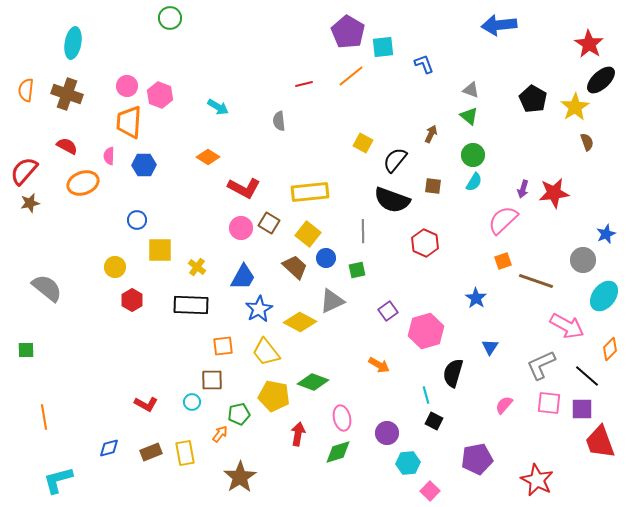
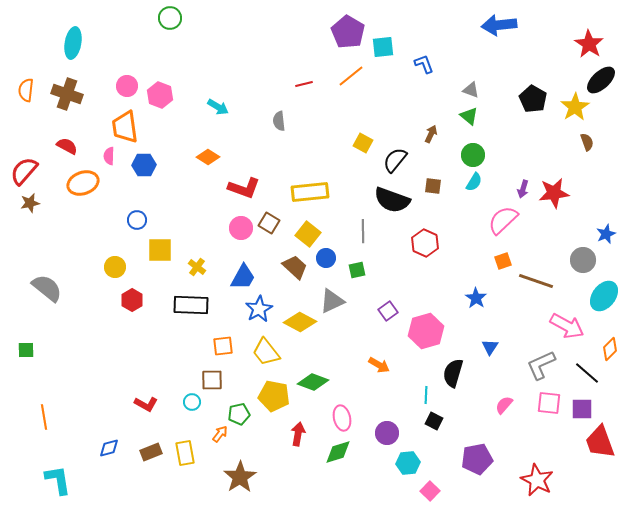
orange trapezoid at (129, 122): moved 4 px left, 5 px down; rotated 12 degrees counterclockwise
red L-shape at (244, 188): rotated 8 degrees counterclockwise
black line at (587, 376): moved 3 px up
cyan line at (426, 395): rotated 18 degrees clockwise
cyan L-shape at (58, 480): rotated 96 degrees clockwise
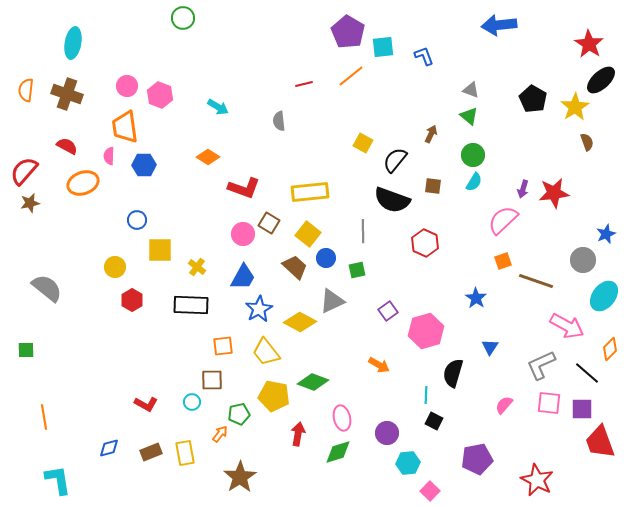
green circle at (170, 18): moved 13 px right
blue L-shape at (424, 64): moved 8 px up
pink circle at (241, 228): moved 2 px right, 6 px down
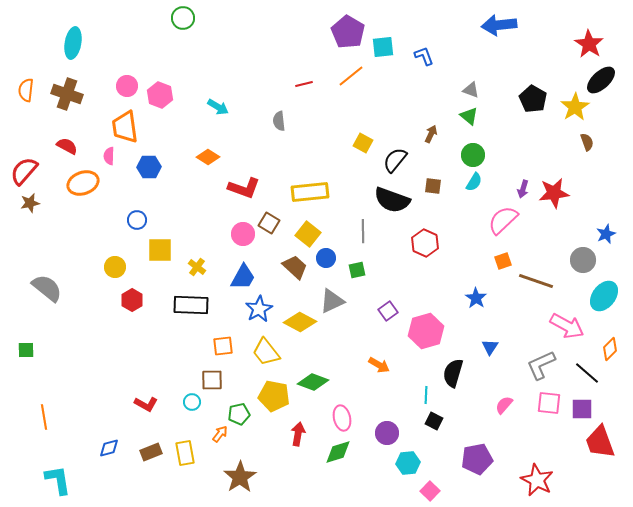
blue hexagon at (144, 165): moved 5 px right, 2 px down
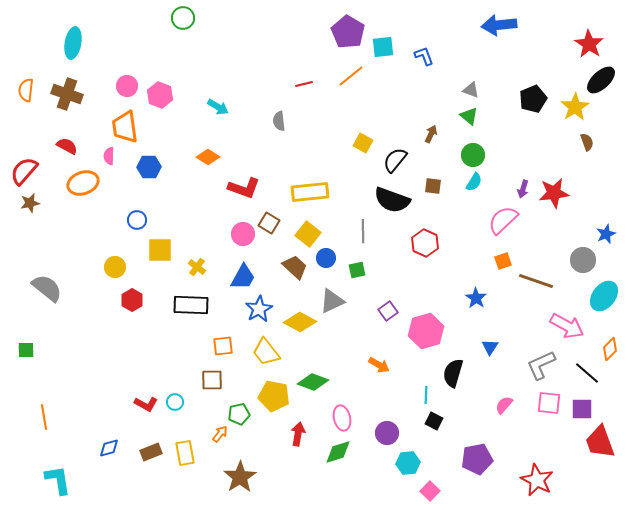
black pentagon at (533, 99): rotated 20 degrees clockwise
cyan circle at (192, 402): moved 17 px left
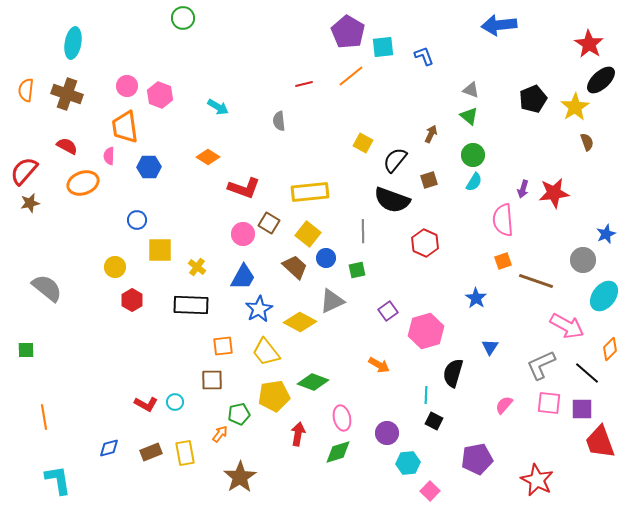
brown square at (433, 186): moved 4 px left, 6 px up; rotated 24 degrees counterclockwise
pink semicircle at (503, 220): rotated 52 degrees counterclockwise
yellow pentagon at (274, 396): rotated 20 degrees counterclockwise
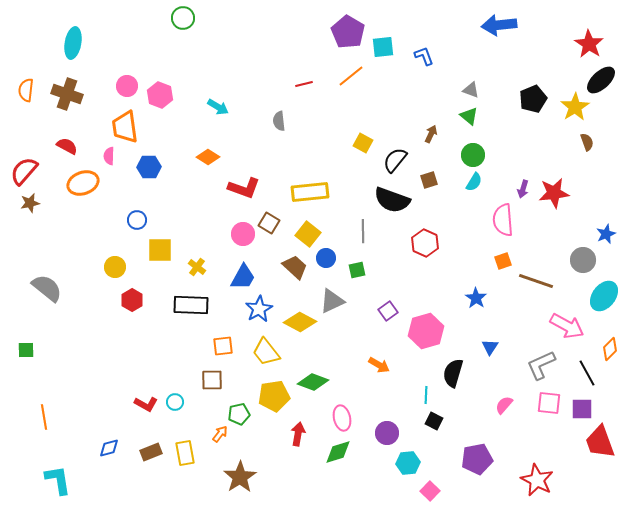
black line at (587, 373): rotated 20 degrees clockwise
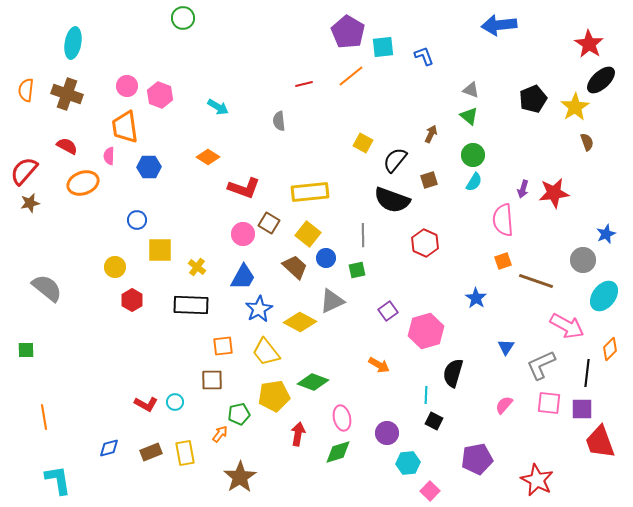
gray line at (363, 231): moved 4 px down
blue triangle at (490, 347): moved 16 px right
black line at (587, 373): rotated 36 degrees clockwise
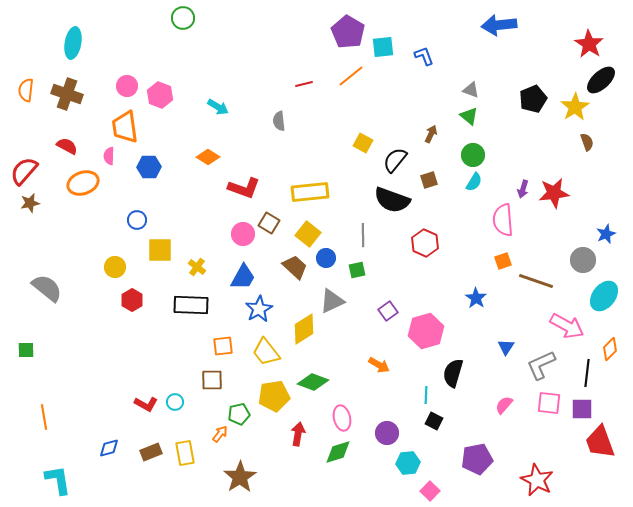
yellow diamond at (300, 322): moved 4 px right, 7 px down; rotated 60 degrees counterclockwise
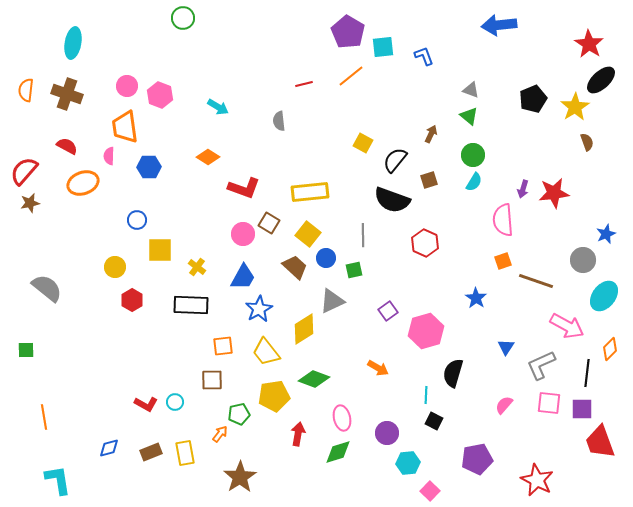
green square at (357, 270): moved 3 px left
orange arrow at (379, 365): moved 1 px left, 3 px down
green diamond at (313, 382): moved 1 px right, 3 px up
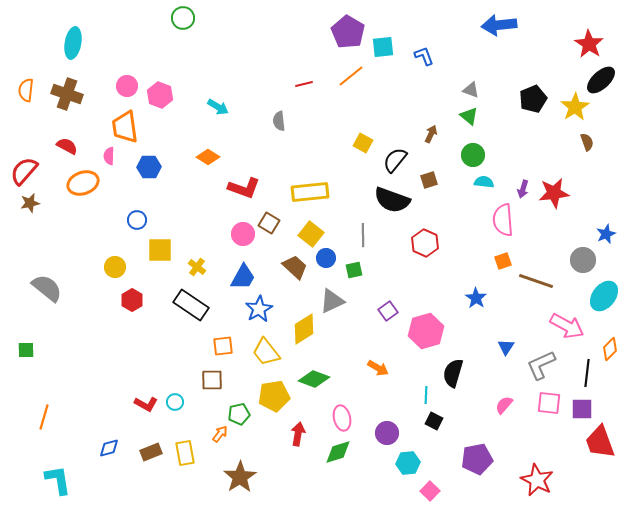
cyan semicircle at (474, 182): moved 10 px right; rotated 114 degrees counterclockwise
yellow square at (308, 234): moved 3 px right
black rectangle at (191, 305): rotated 32 degrees clockwise
orange line at (44, 417): rotated 25 degrees clockwise
